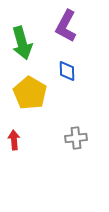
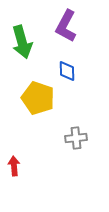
green arrow: moved 1 px up
yellow pentagon: moved 8 px right, 5 px down; rotated 12 degrees counterclockwise
red arrow: moved 26 px down
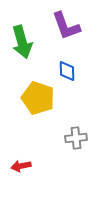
purple L-shape: rotated 48 degrees counterclockwise
red arrow: moved 7 px right; rotated 96 degrees counterclockwise
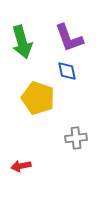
purple L-shape: moved 3 px right, 12 px down
blue diamond: rotated 10 degrees counterclockwise
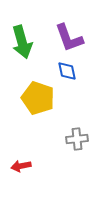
gray cross: moved 1 px right, 1 px down
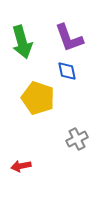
gray cross: rotated 20 degrees counterclockwise
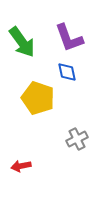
green arrow: rotated 20 degrees counterclockwise
blue diamond: moved 1 px down
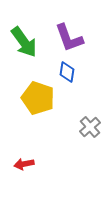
green arrow: moved 2 px right
blue diamond: rotated 20 degrees clockwise
gray cross: moved 13 px right, 12 px up; rotated 15 degrees counterclockwise
red arrow: moved 3 px right, 2 px up
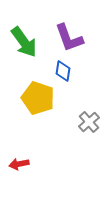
blue diamond: moved 4 px left, 1 px up
gray cross: moved 1 px left, 5 px up
red arrow: moved 5 px left
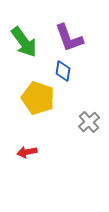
red arrow: moved 8 px right, 12 px up
